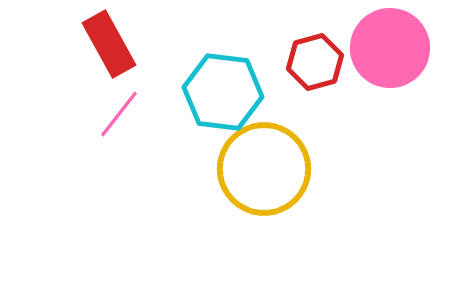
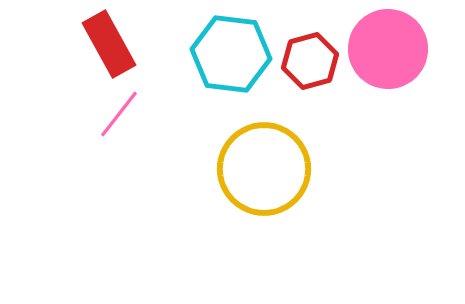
pink circle: moved 2 px left, 1 px down
red hexagon: moved 5 px left, 1 px up
cyan hexagon: moved 8 px right, 38 px up
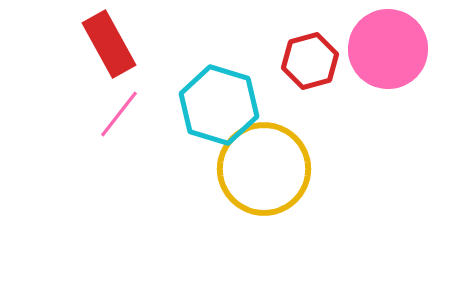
cyan hexagon: moved 12 px left, 51 px down; rotated 10 degrees clockwise
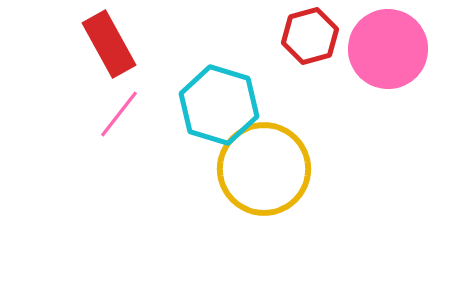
red hexagon: moved 25 px up
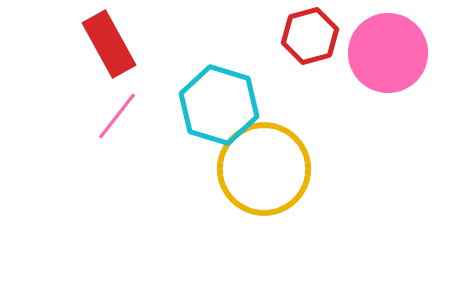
pink circle: moved 4 px down
pink line: moved 2 px left, 2 px down
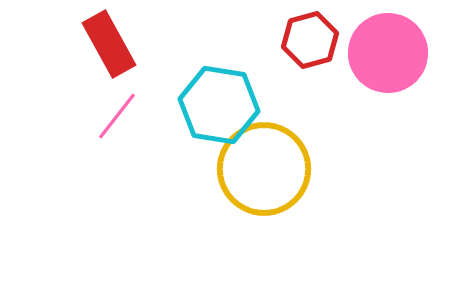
red hexagon: moved 4 px down
cyan hexagon: rotated 8 degrees counterclockwise
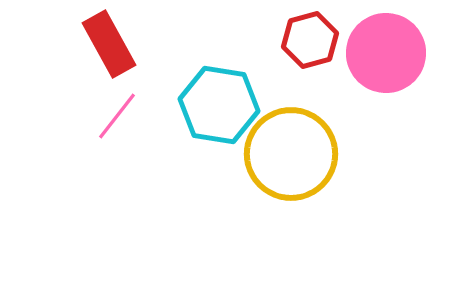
pink circle: moved 2 px left
yellow circle: moved 27 px right, 15 px up
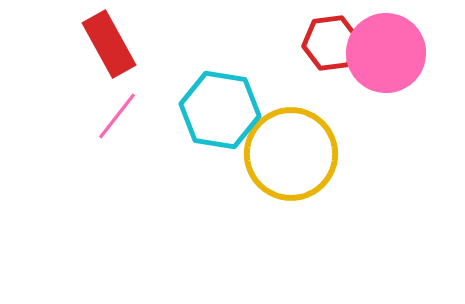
red hexagon: moved 21 px right, 3 px down; rotated 8 degrees clockwise
cyan hexagon: moved 1 px right, 5 px down
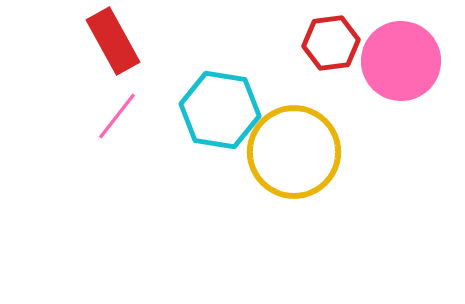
red rectangle: moved 4 px right, 3 px up
pink circle: moved 15 px right, 8 px down
yellow circle: moved 3 px right, 2 px up
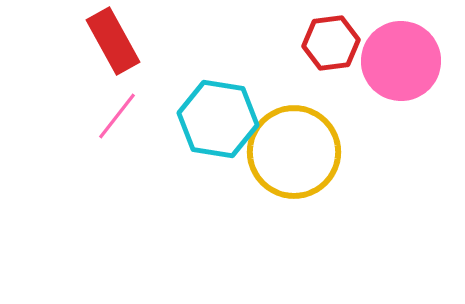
cyan hexagon: moved 2 px left, 9 px down
